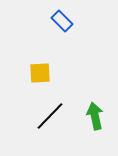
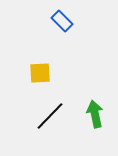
green arrow: moved 2 px up
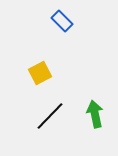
yellow square: rotated 25 degrees counterclockwise
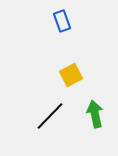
blue rectangle: rotated 25 degrees clockwise
yellow square: moved 31 px right, 2 px down
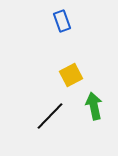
green arrow: moved 1 px left, 8 px up
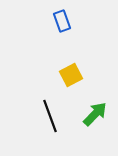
green arrow: moved 1 px right, 8 px down; rotated 56 degrees clockwise
black line: rotated 64 degrees counterclockwise
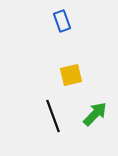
yellow square: rotated 15 degrees clockwise
black line: moved 3 px right
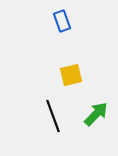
green arrow: moved 1 px right
